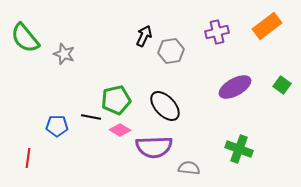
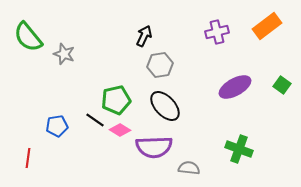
green semicircle: moved 3 px right, 1 px up
gray hexagon: moved 11 px left, 14 px down
black line: moved 4 px right, 3 px down; rotated 24 degrees clockwise
blue pentagon: rotated 10 degrees counterclockwise
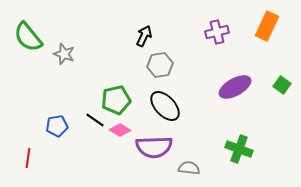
orange rectangle: rotated 28 degrees counterclockwise
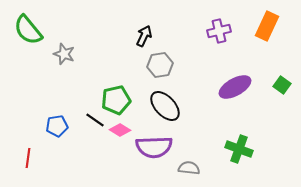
purple cross: moved 2 px right, 1 px up
green semicircle: moved 7 px up
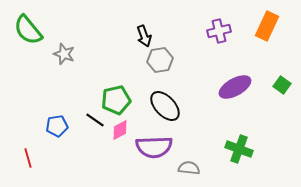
black arrow: rotated 135 degrees clockwise
gray hexagon: moved 5 px up
pink diamond: rotated 60 degrees counterclockwise
red line: rotated 24 degrees counterclockwise
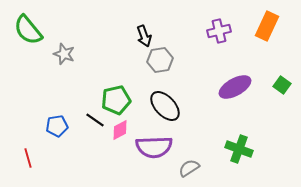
gray semicircle: rotated 40 degrees counterclockwise
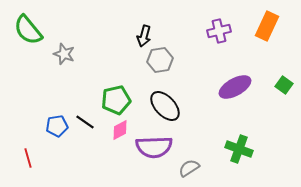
black arrow: rotated 35 degrees clockwise
green square: moved 2 px right
black line: moved 10 px left, 2 px down
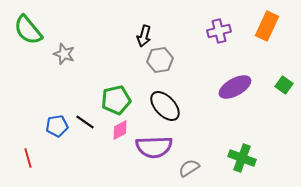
green cross: moved 3 px right, 9 px down
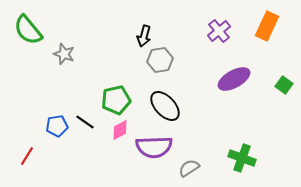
purple cross: rotated 25 degrees counterclockwise
purple ellipse: moved 1 px left, 8 px up
red line: moved 1 px left, 2 px up; rotated 48 degrees clockwise
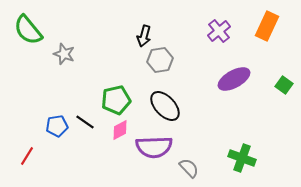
gray semicircle: rotated 80 degrees clockwise
